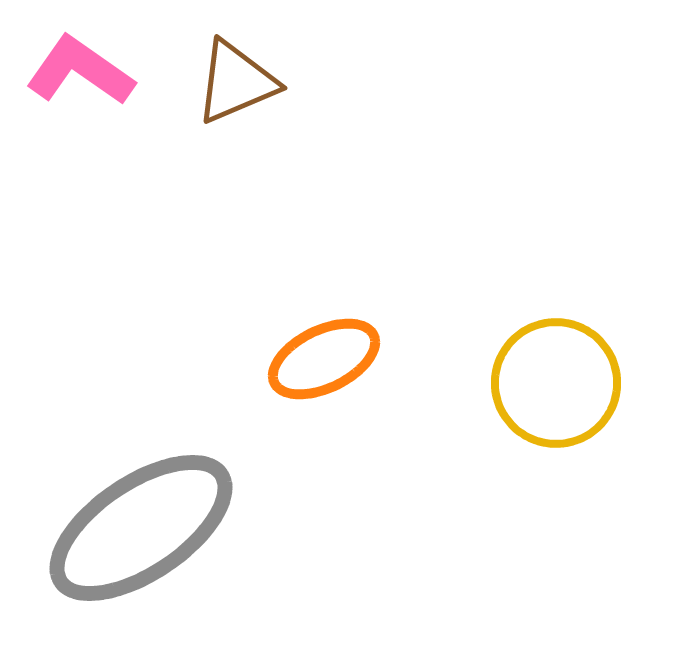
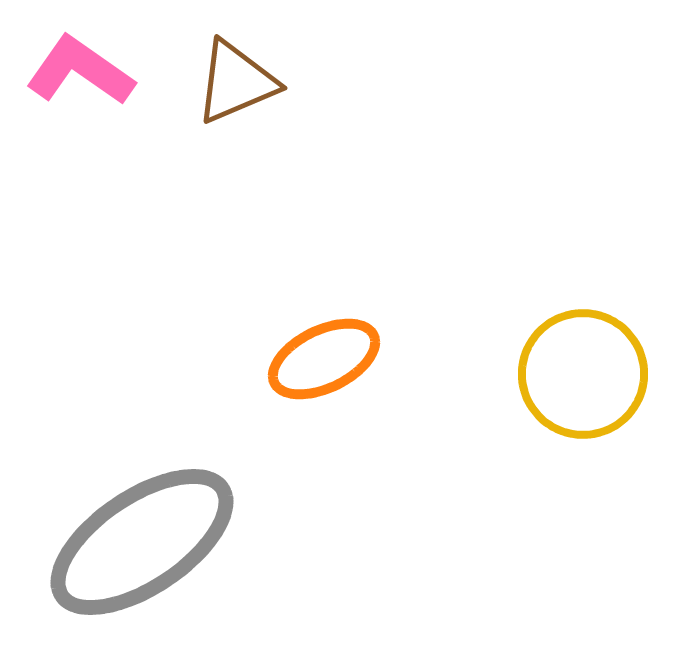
yellow circle: moved 27 px right, 9 px up
gray ellipse: moved 1 px right, 14 px down
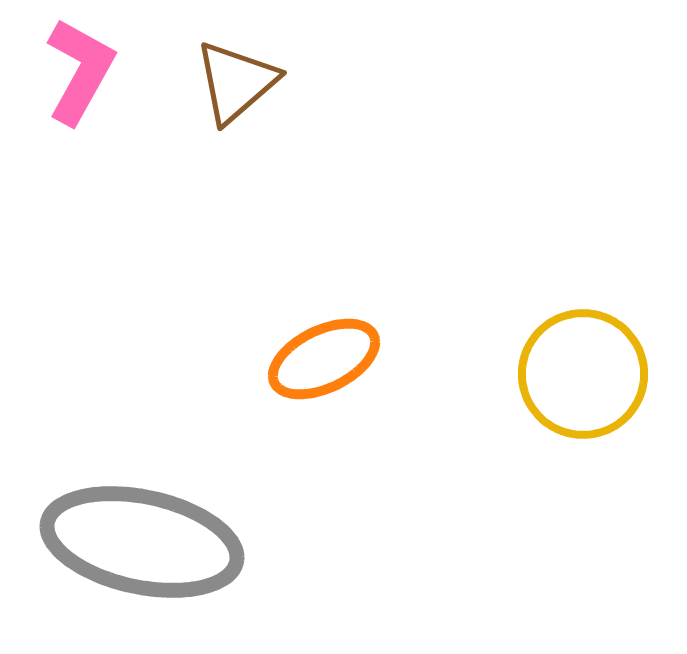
pink L-shape: rotated 84 degrees clockwise
brown triangle: rotated 18 degrees counterclockwise
gray ellipse: rotated 46 degrees clockwise
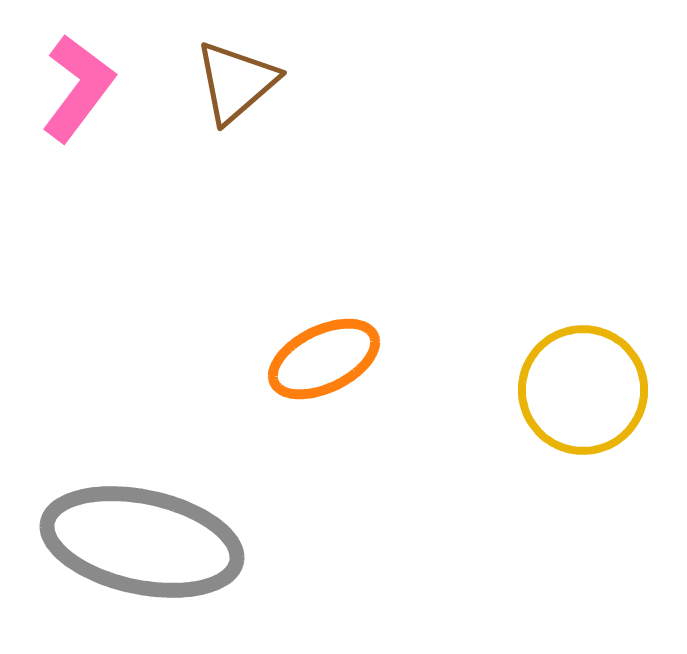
pink L-shape: moved 2 px left, 17 px down; rotated 8 degrees clockwise
yellow circle: moved 16 px down
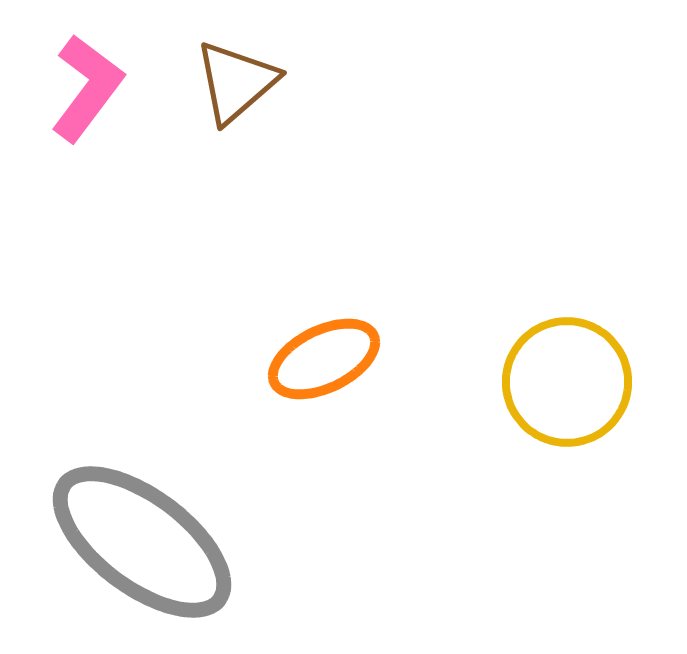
pink L-shape: moved 9 px right
yellow circle: moved 16 px left, 8 px up
gray ellipse: rotated 25 degrees clockwise
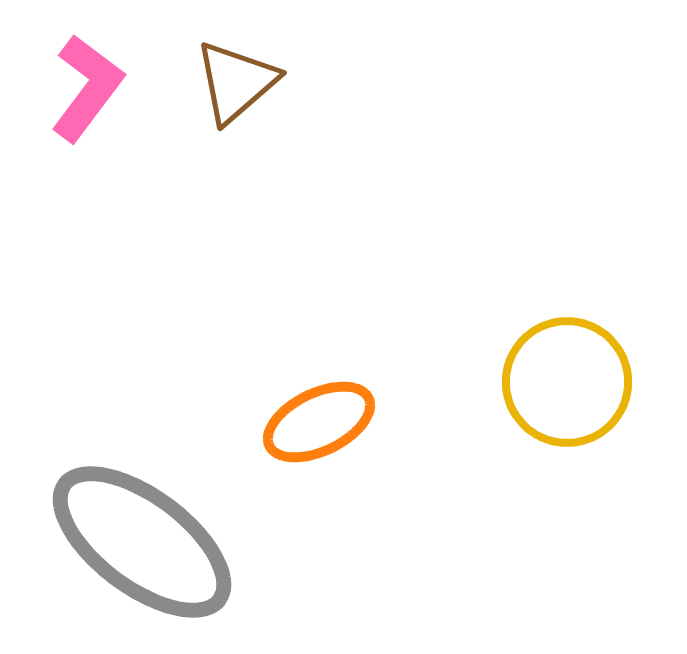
orange ellipse: moved 5 px left, 63 px down
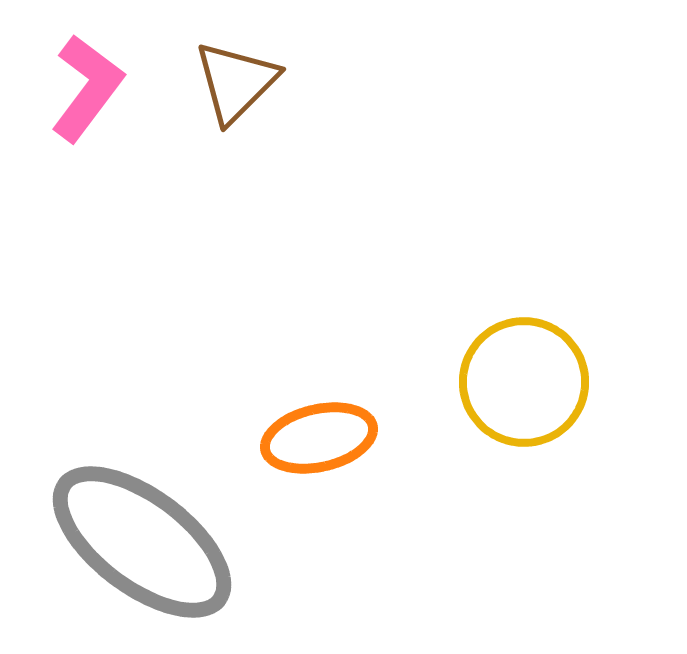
brown triangle: rotated 4 degrees counterclockwise
yellow circle: moved 43 px left
orange ellipse: moved 16 px down; rotated 13 degrees clockwise
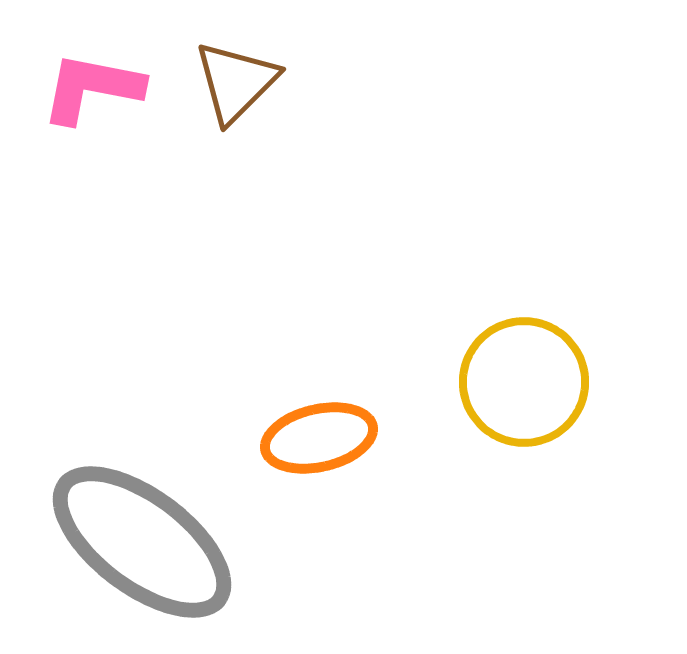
pink L-shape: moved 5 px right; rotated 116 degrees counterclockwise
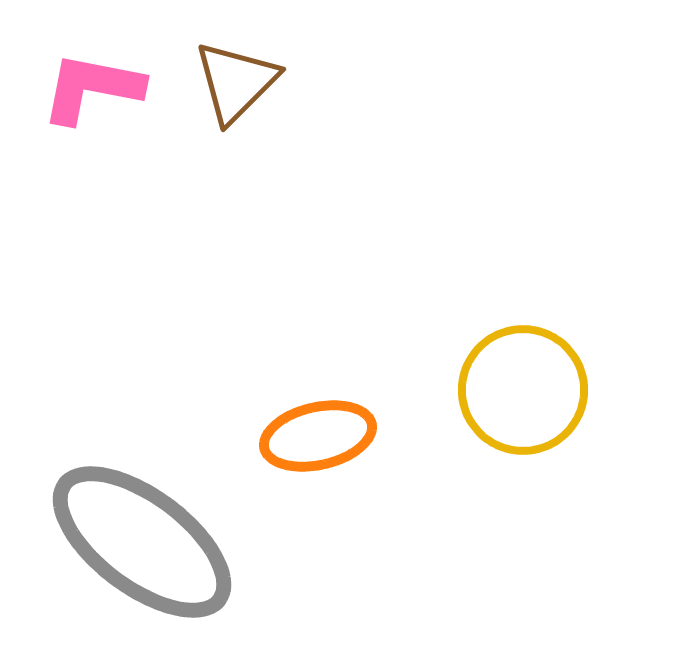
yellow circle: moved 1 px left, 8 px down
orange ellipse: moved 1 px left, 2 px up
